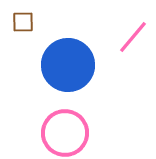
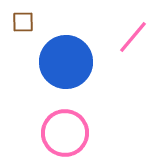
blue circle: moved 2 px left, 3 px up
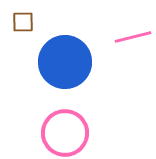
pink line: rotated 36 degrees clockwise
blue circle: moved 1 px left
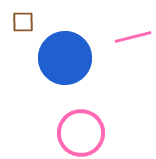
blue circle: moved 4 px up
pink circle: moved 16 px right
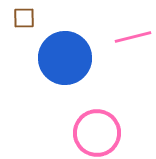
brown square: moved 1 px right, 4 px up
pink circle: moved 16 px right
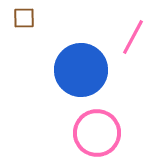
pink line: rotated 48 degrees counterclockwise
blue circle: moved 16 px right, 12 px down
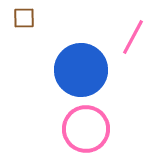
pink circle: moved 11 px left, 4 px up
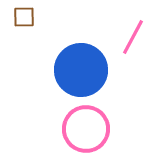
brown square: moved 1 px up
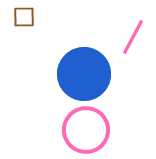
blue circle: moved 3 px right, 4 px down
pink circle: moved 1 px down
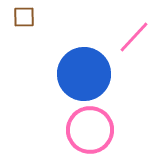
pink line: moved 1 px right; rotated 15 degrees clockwise
pink circle: moved 4 px right
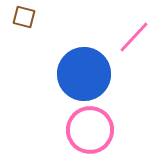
brown square: rotated 15 degrees clockwise
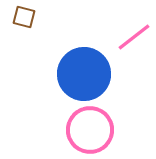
pink line: rotated 9 degrees clockwise
